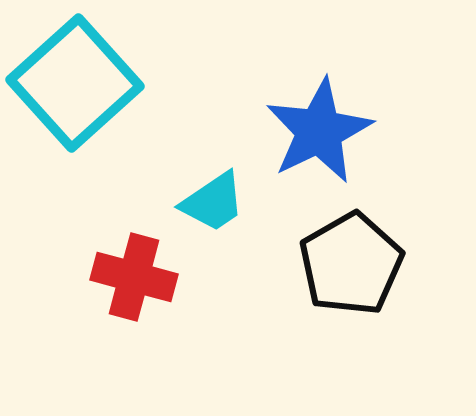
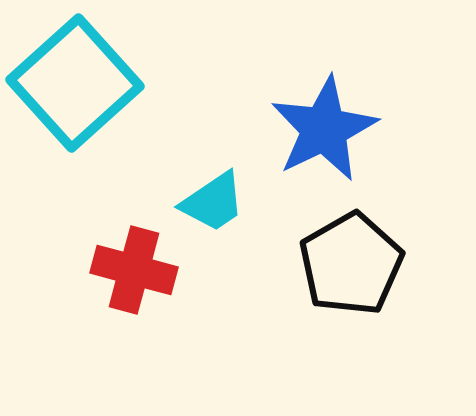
blue star: moved 5 px right, 2 px up
red cross: moved 7 px up
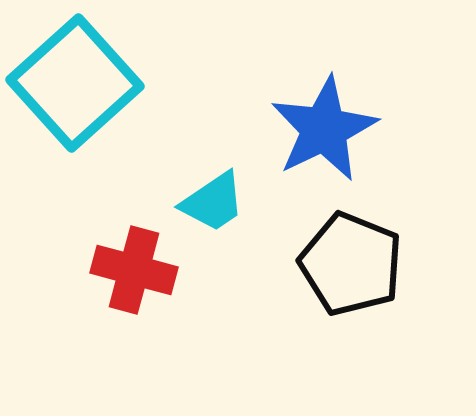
black pentagon: rotated 20 degrees counterclockwise
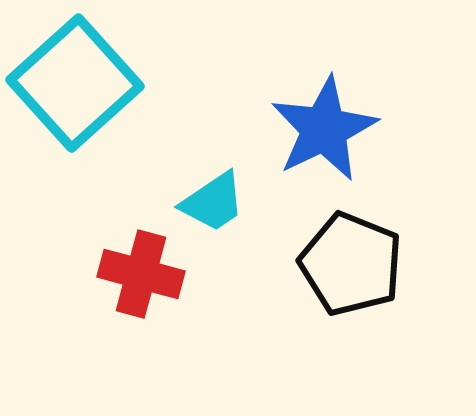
red cross: moved 7 px right, 4 px down
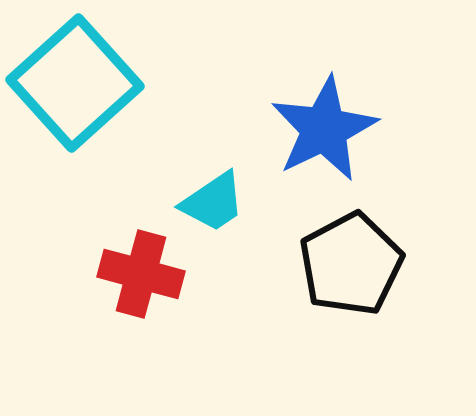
black pentagon: rotated 22 degrees clockwise
